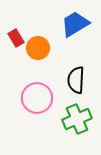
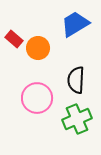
red rectangle: moved 2 px left, 1 px down; rotated 18 degrees counterclockwise
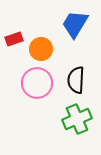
blue trapezoid: rotated 28 degrees counterclockwise
red rectangle: rotated 60 degrees counterclockwise
orange circle: moved 3 px right, 1 px down
pink circle: moved 15 px up
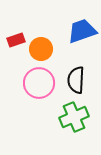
blue trapezoid: moved 7 px right, 7 px down; rotated 40 degrees clockwise
red rectangle: moved 2 px right, 1 px down
pink circle: moved 2 px right
green cross: moved 3 px left, 2 px up
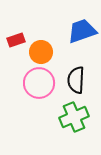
orange circle: moved 3 px down
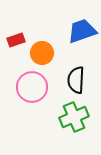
orange circle: moved 1 px right, 1 px down
pink circle: moved 7 px left, 4 px down
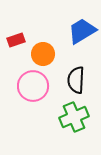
blue trapezoid: rotated 12 degrees counterclockwise
orange circle: moved 1 px right, 1 px down
pink circle: moved 1 px right, 1 px up
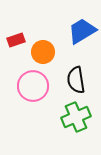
orange circle: moved 2 px up
black semicircle: rotated 12 degrees counterclockwise
green cross: moved 2 px right
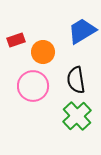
green cross: moved 1 px right, 1 px up; rotated 20 degrees counterclockwise
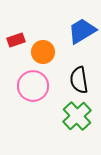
black semicircle: moved 3 px right
